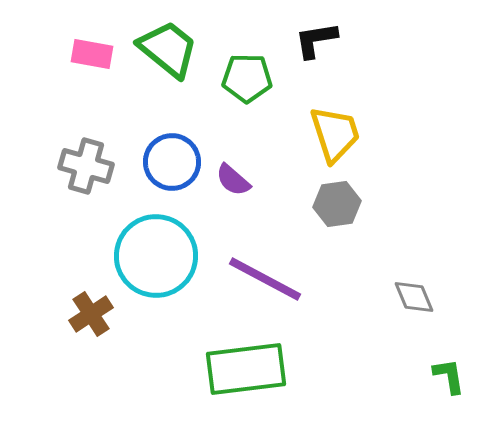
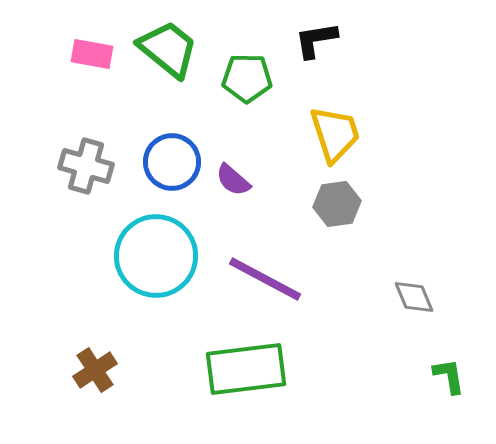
brown cross: moved 4 px right, 56 px down
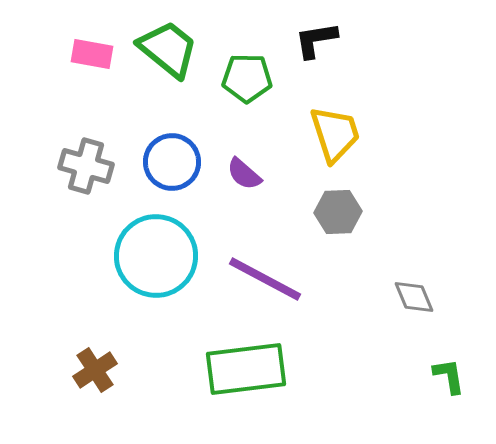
purple semicircle: moved 11 px right, 6 px up
gray hexagon: moved 1 px right, 8 px down; rotated 6 degrees clockwise
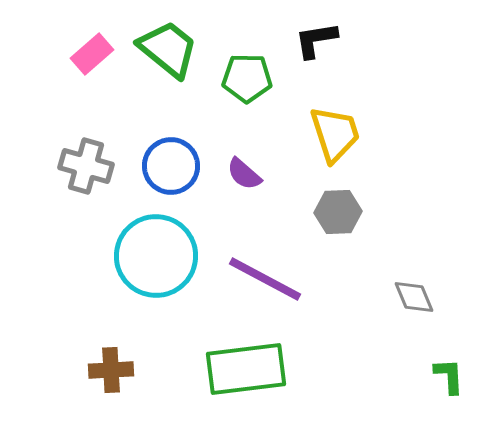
pink rectangle: rotated 51 degrees counterclockwise
blue circle: moved 1 px left, 4 px down
brown cross: moved 16 px right; rotated 30 degrees clockwise
green L-shape: rotated 6 degrees clockwise
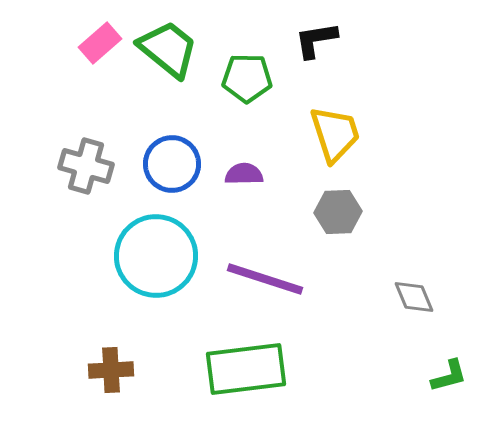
pink rectangle: moved 8 px right, 11 px up
blue circle: moved 1 px right, 2 px up
purple semicircle: rotated 138 degrees clockwise
purple line: rotated 10 degrees counterclockwise
green L-shape: rotated 78 degrees clockwise
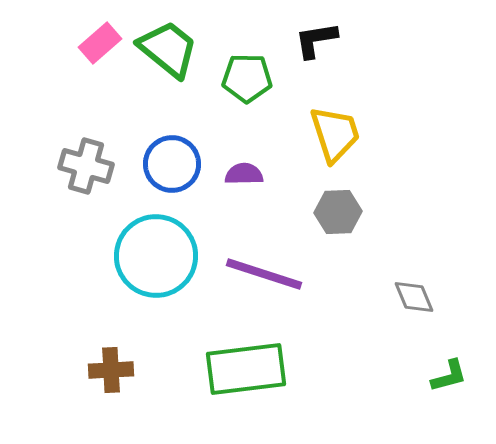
purple line: moved 1 px left, 5 px up
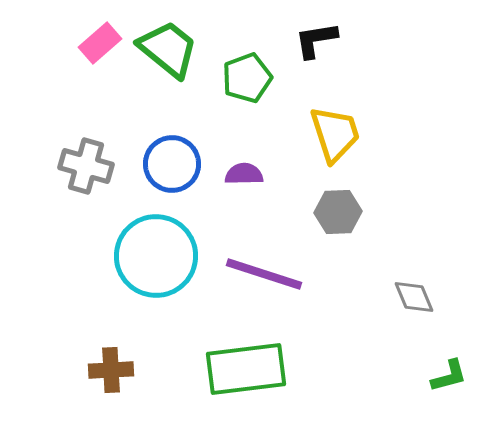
green pentagon: rotated 21 degrees counterclockwise
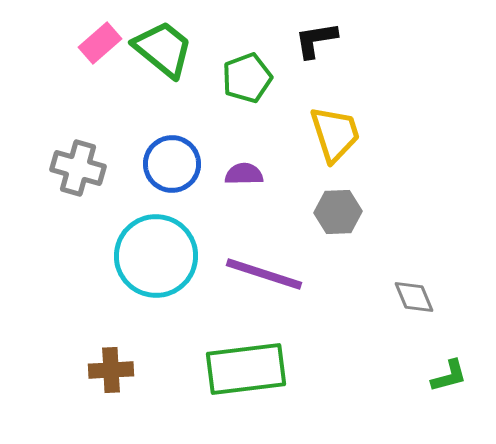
green trapezoid: moved 5 px left
gray cross: moved 8 px left, 2 px down
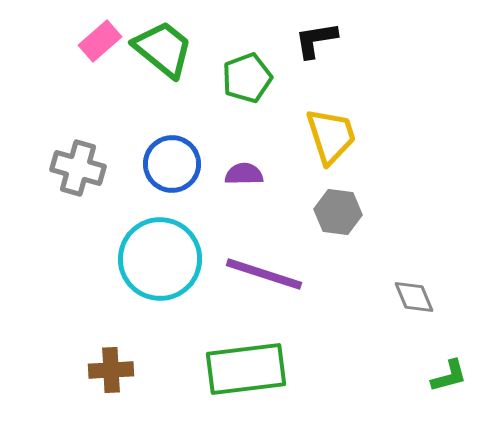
pink rectangle: moved 2 px up
yellow trapezoid: moved 4 px left, 2 px down
gray hexagon: rotated 9 degrees clockwise
cyan circle: moved 4 px right, 3 px down
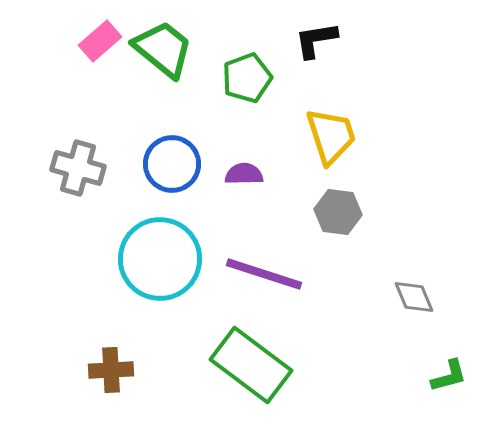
green rectangle: moved 5 px right, 4 px up; rotated 44 degrees clockwise
